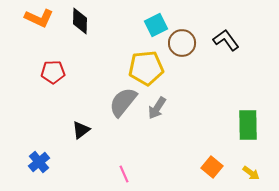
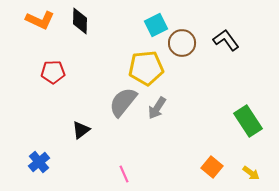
orange L-shape: moved 1 px right, 2 px down
green rectangle: moved 4 px up; rotated 32 degrees counterclockwise
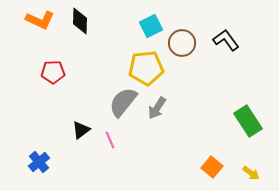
cyan square: moved 5 px left, 1 px down
pink line: moved 14 px left, 34 px up
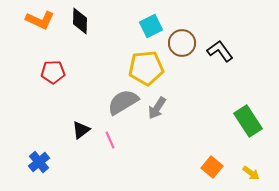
black L-shape: moved 6 px left, 11 px down
gray semicircle: rotated 20 degrees clockwise
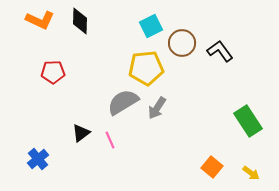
black triangle: moved 3 px down
blue cross: moved 1 px left, 3 px up
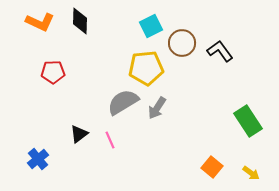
orange L-shape: moved 2 px down
black triangle: moved 2 px left, 1 px down
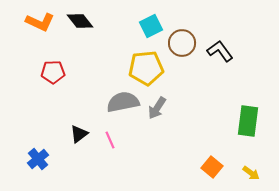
black diamond: rotated 40 degrees counterclockwise
gray semicircle: rotated 20 degrees clockwise
green rectangle: rotated 40 degrees clockwise
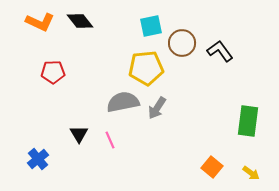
cyan square: rotated 15 degrees clockwise
black triangle: rotated 24 degrees counterclockwise
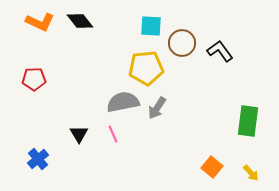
cyan square: rotated 15 degrees clockwise
red pentagon: moved 19 px left, 7 px down
pink line: moved 3 px right, 6 px up
yellow arrow: rotated 12 degrees clockwise
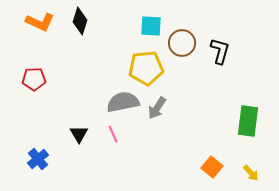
black diamond: rotated 56 degrees clockwise
black L-shape: rotated 52 degrees clockwise
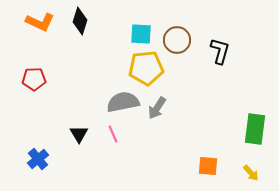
cyan square: moved 10 px left, 8 px down
brown circle: moved 5 px left, 3 px up
green rectangle: moved 7 px right, 8 px down
orange square: moved 4 px left, 1 px up; rotated 35 degrees counterclockwise
